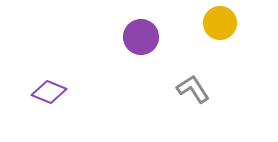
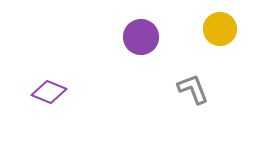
yellow circle: moved 6 px down
gray L-shape: rotated 12 degrees clockwise
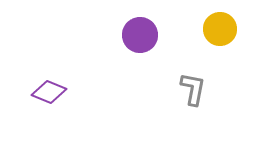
purple circle: moved 1 px left, 2 px up
gray L-shape: rotated 32 degrees clockwise
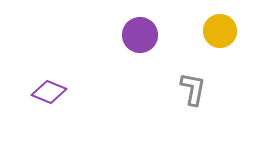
yellow circle: moved 2 px down
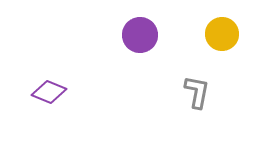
yellow circle: moved 2 px right, 3 px down
gray L-shape: moved 4 px right, 3 px down
